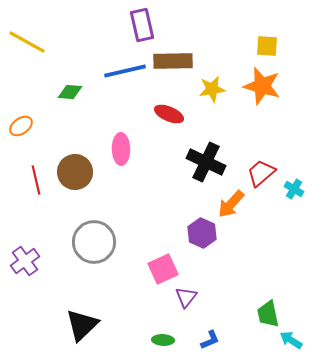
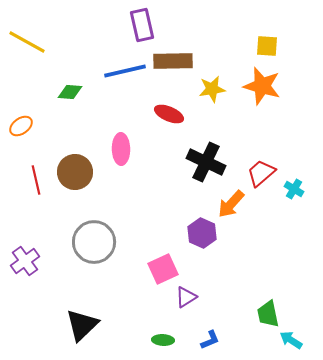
purple triangle: rotated 20 degrees clockwise
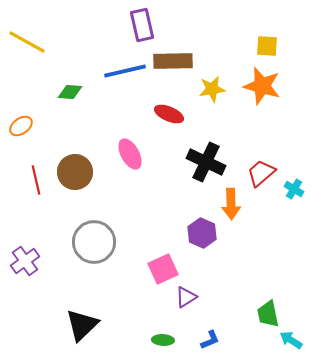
pink ellipse: moved 9 px right, 5 px down; rotated 28 degrees counterclockwise
orange arrow: rotated 44 degrees counterclockwise
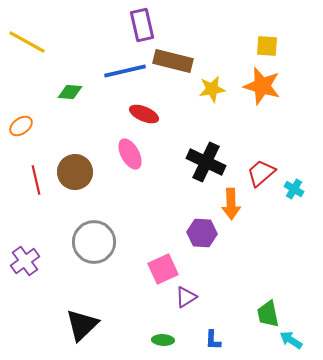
brown rectangle: rotated 15 degrees clockwise
red ellipse: moved 25 px left
purple hexagon: rotated 20 degrees counterclockwise
blue L-shape: moved 3 px right; rotated 115 degrees clockwise
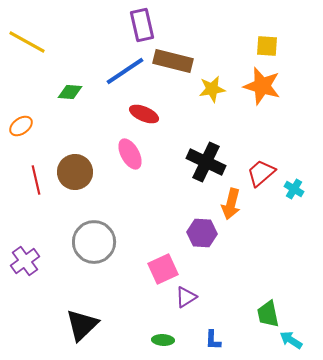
blue line: rotated 21 degrees counterclockwise
orange arrow: rotated 16 degrees clockwise
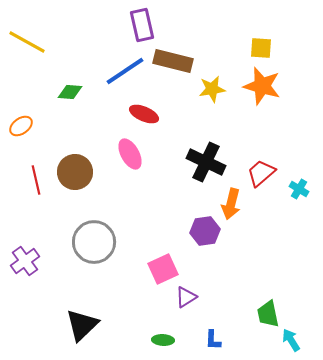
yellow square: moved 6 px left, 2 px down
cyan cross: moved 5 px right
purple hexagon: moved 3 px right, 2 px up; rotated 12 degrees counterclockwise
cyan arrow: rotated 25 degrees clockwise
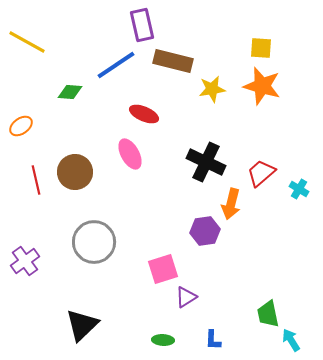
blue line: moved 9 px left, 6 px up
pink square: rotated 8 degrees clockwise
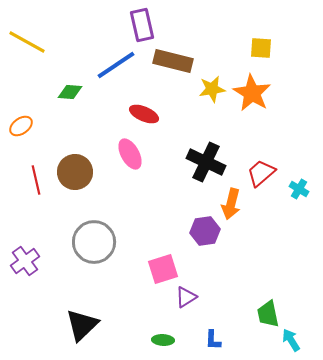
orange star: moved 10 px left, 7 px down; rotated 15 degrees clockwise
